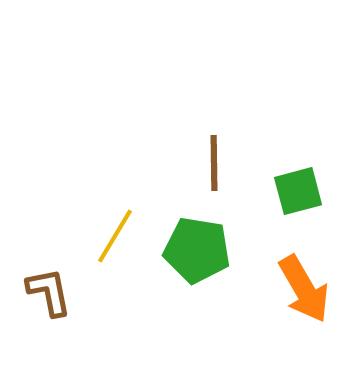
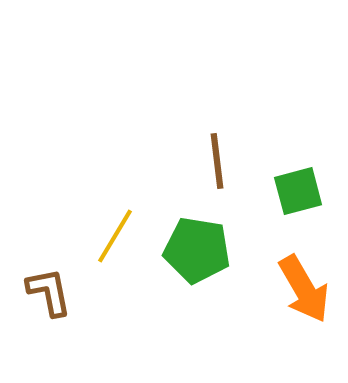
brown line: moved 3 px right, 2 px up; rotated 6 degrees counterclockwise
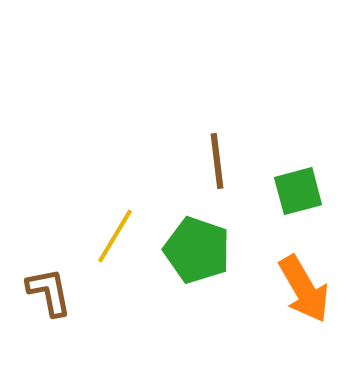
green pentagon: rotated 10 degrees clockwise
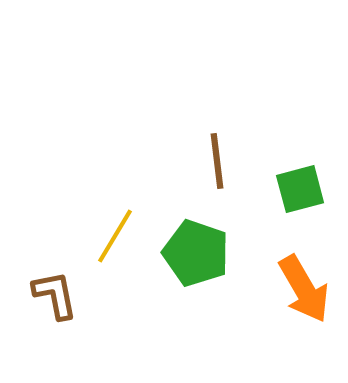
green square: moved 2 px right, 2 px up
green pentagon: moved 1 px left, 3 px down
brown L-shape: moved 6 px right, 3 px down
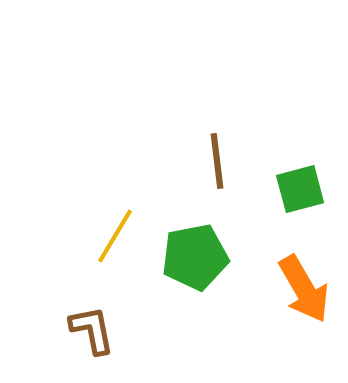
green pentagon: moved 1 px left, 4 px down; rotated 30 degrees counterclockwise
brown L-shape: moved 37 px right, 35 px down
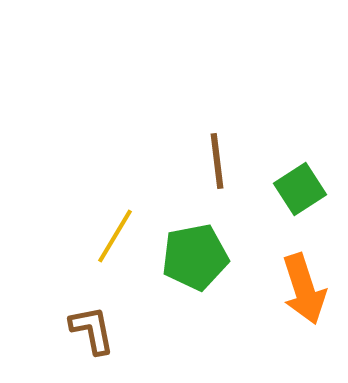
green square: rotated 18 degrees counterclockwise
orange arrow: rotated 12 degrees clockwise
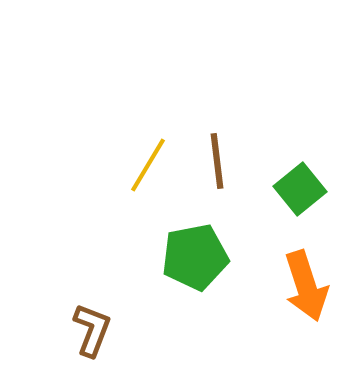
green square: rotated 6 degrees counterclockwise
yellow line: moved 33 px right, 71 px up
orange arrow: moved 2 px right, 3 px up
brown L-shape: rotated 32 degrees clockwise
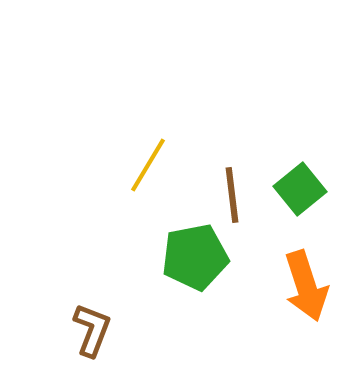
brown line: moved 15 px right, 34 px down
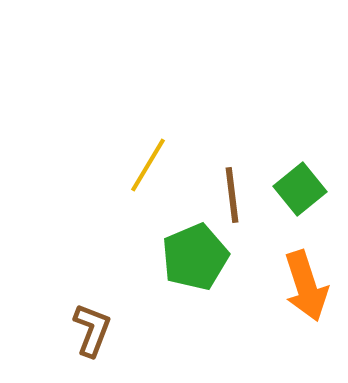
green pentagon: rotated 12 degrees counterclockwise
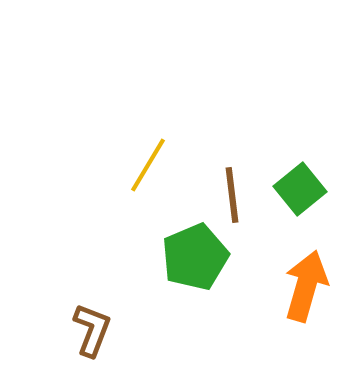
orange arrow: rotated 146 degrees counterclockwise
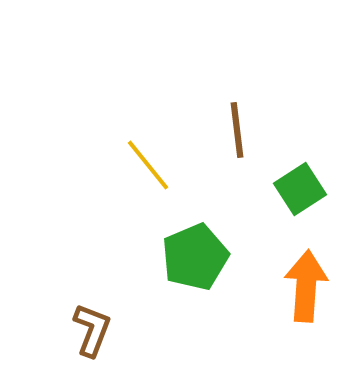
yellow line: rotated 70 degrees counterclockwise
green square: rotated 6 degrees clockwise
brown line: moved 5 px right, 65 px up
orange arrow: rotated 12 degrees counterclockwise
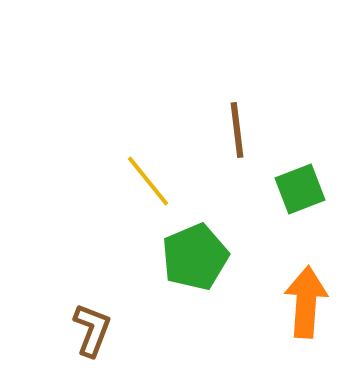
yellow line: moved 16 px down
green square: rotated 12 degrees clockwise
orange arrow: moved 16 px down
